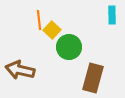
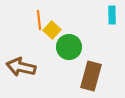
brown arrow: moved 1 px right, 3 px up
brown rectangle: moved 2 px left, 2 px up
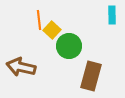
green circle: moved 1 px up
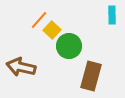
orange line: rotated 48 degrees clockwise
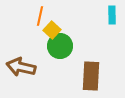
orange line: moved 1 px right, 4 px up; rotated 30 degrees counterclockwise
green circle: moved 9 px left
brown rectangle: rotated 12 degrees counterclockwise
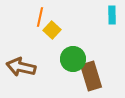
orange line: moved 1 px down
green circle: moved 13 px right, 13 px down
brown rectangle: rotated 20 degrees counterclockwise
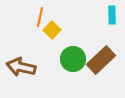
brown rectangle: moved 10 px right, 16 px up; rotated 64 degrees clockwise
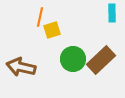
cyan rectangle: moved 2 px up
yellow square: rotated 30 degrees clockwise
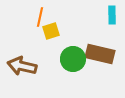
cyan rectangle: moved 2 px down
yellow square: moved 1 px left, 1 px down
brown rectangle: moved 1 px left, 6 px up; rotated 56 degrees clockwise
brown arrow: moved 1 px right, 1 px up
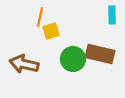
brown arrow: moved 2 px right, 2 px up
